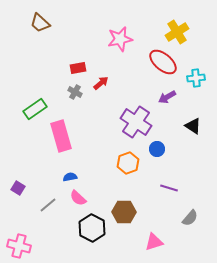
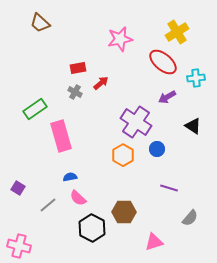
orange hexagon: moved 5 px left, 8 px up; rotated 10 degrees counterclockwise
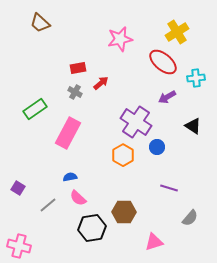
pink rectangle: moved 7 px right, 3 px up; rotated 44 degrees clockwise
blue circle: moved 2 px up
black hexagon: rotated 24 degrees clockwise
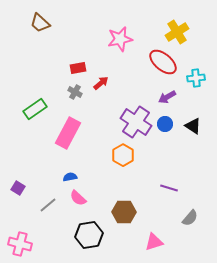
blue circle: moved 8 px right, 23 px up
black hexagon: moved 3 px left, 7 px down
pink cross: moved 1 px right, 2 px up
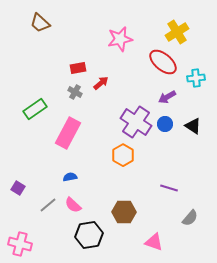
pink semicircle: moved 5 px left, 7 px down
pink triangle: rotated 36 degrees clockwise
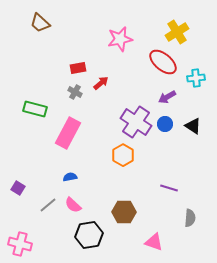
green rectangle: rotated 50 degrees clockwise
gray semicircle: rotated 36 degrees counterclockwise
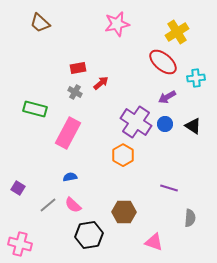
pink star: moved 3 px left, 15 px up
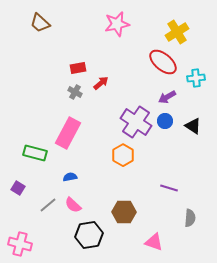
green rectangle: moved 44 px down
blue circle: moved 3 px up
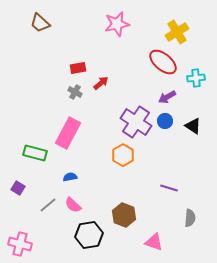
brown hexagon: moved 3 px down; rotated 20 degrees clockwise
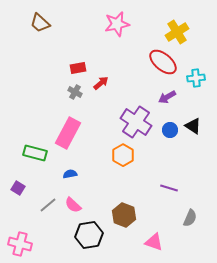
blue circle: moved 5 px right, 9 px down
blue semicircle: moved 3 px up
gray semicircle: rotated 18 degrees clockwise
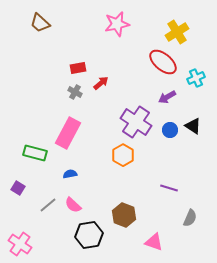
cyan cross: rotated 18 degrees counterclockwise
pink cross: rotated 20 degrees clockwise
